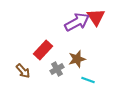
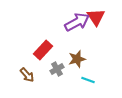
brown arrow: moved 4 px right, 4 px down
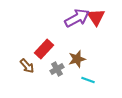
purple arrow: moved 4 px up
red rectangle: moved 1 px right, 1 px up
brown arrow: moved 9 px up
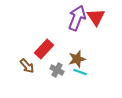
purple arrow: rotated 40 degrees counterclockwise
gray cross: moved 1 px down; rotated 32 degrees counterclockwise
cyan line: moved 8 px left, 8 px up
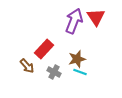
purple arrow: moved 3 px left, 3 px down
gray cross: moved 3 px left, 2 px down
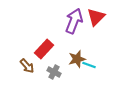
red triangle: rotated 18 degrees clockwise
cyan line: moved 9 px right, 7 px up
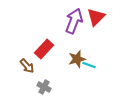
gray cross: moved 10 px left, 15 px down
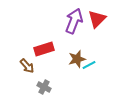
red triangle: moved 1 px right, 2 px down
red rectangle: rotated 30 degrees clockwise
cyan line: rotated 48 degrees counterclockwise
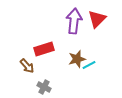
purple arrow: rotated 15 degrees counterclockwise
